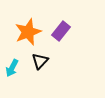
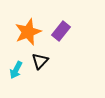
cyan arrow: moved 4 px right, 2 px down
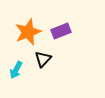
purple rectangle: rotated 30 degrees clockwise
black triangle: moved 3 px right, 2 px up
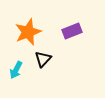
purple rectangle: moved 11 px right
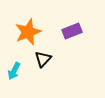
cyan arrow: moved 2 px left, 1 px down
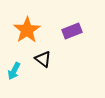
orange star: moved 1 px left, 2 px up; rotated 12 degrees counterclockwise
black triangle: rotated 36 degrees counterclockwise
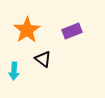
cyan arrow: rotated 24 degrees counterclockwise
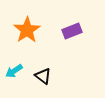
black triangle: moved 17 px down
cyan arrow: rotated 54 degrees clockwise
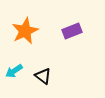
orange star: moved 2 px left, 1 px down; rotated 8 degrees clockwise
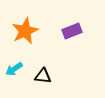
cyan arrow: moved 2 px up
black triangle: rotated 30 degrees counterclockwise
